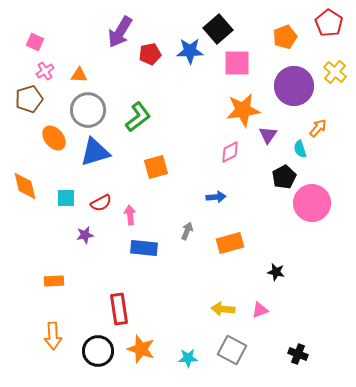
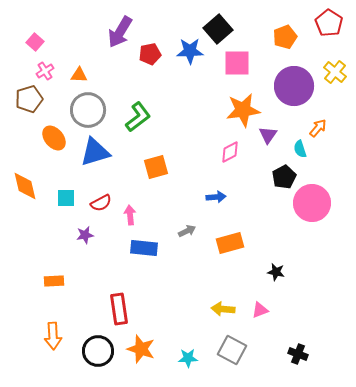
pink square at (35, 42): rotated 18 degrees clockwise
gray arrow at (187, 231): rotated 42 degrees clockwise
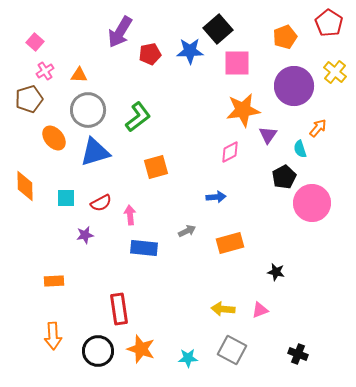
orange diamond at (25, 186): rotated 12 degrees clockwise
